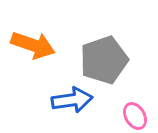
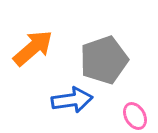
orange arrow: moved 3 px down; rotated 60 degrees counterclockwise
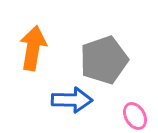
orange arrow: rotated 39 degrees counterclockwise
blue arrow: rotated 9 degrees clockwise
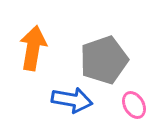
blue arrow: rotated 9 degrees clockwise
pink ellipse: moved 1 px left, 11 px up
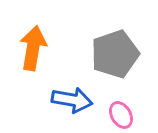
gray pentagon: moved 11 px right, 6 px up
pink ellipse: moved 13 px left, 10 px down
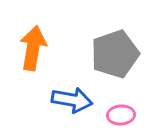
pink ellipse: rotated 64 degrees counterclockwise
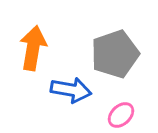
blue arrow: moved 1 px left, 10 px up
pink ellipse: rotated 40 degrees counterclockwise
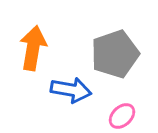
pink ellipse: moved 1 px right, 1 px down
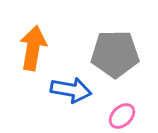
gray pentagon: rotated 18 degrees clockwise
